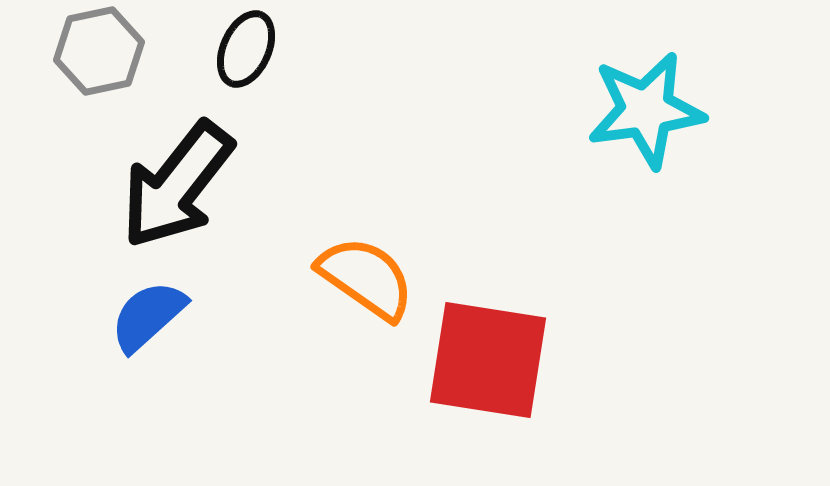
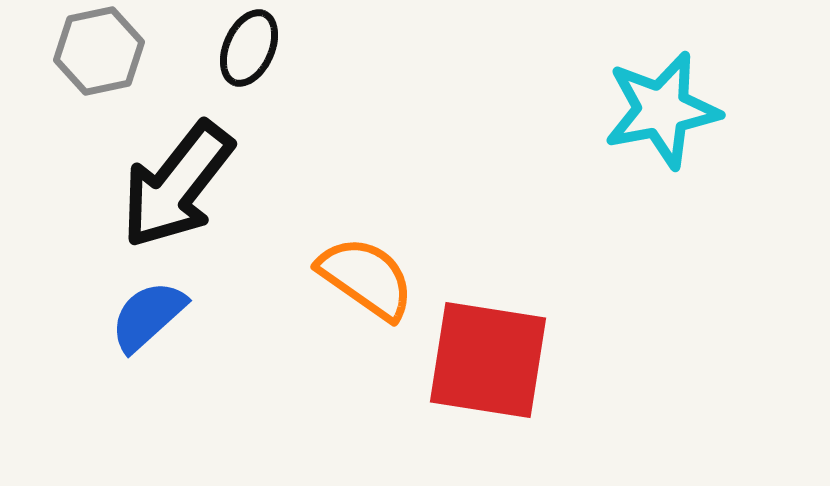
black ellipse: moved 3 px right, 1 px up
cyan star: moved 16 px right; rotated 3 degrees counterclockwise
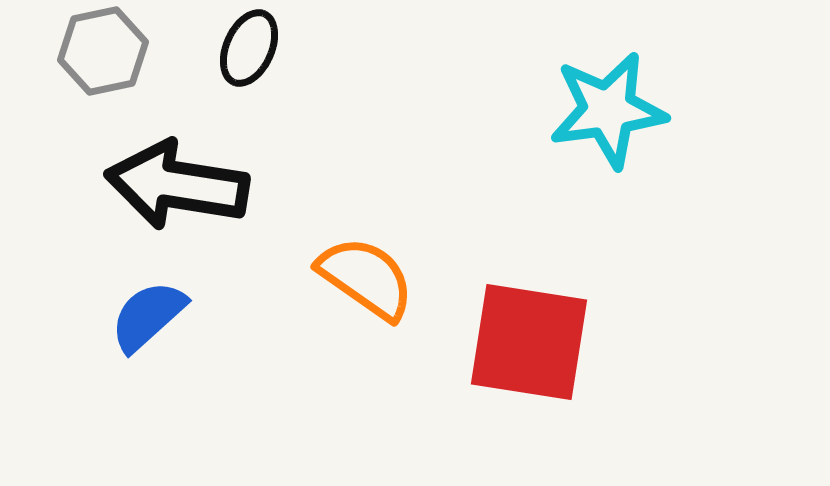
gray hexagon: moved 4 px right
cyan star: moved 54 px left; rotated 3 degrees clockwise
black arrow: rotated 61 degrees clockwise
red square: moved 41 px right, 18 px up
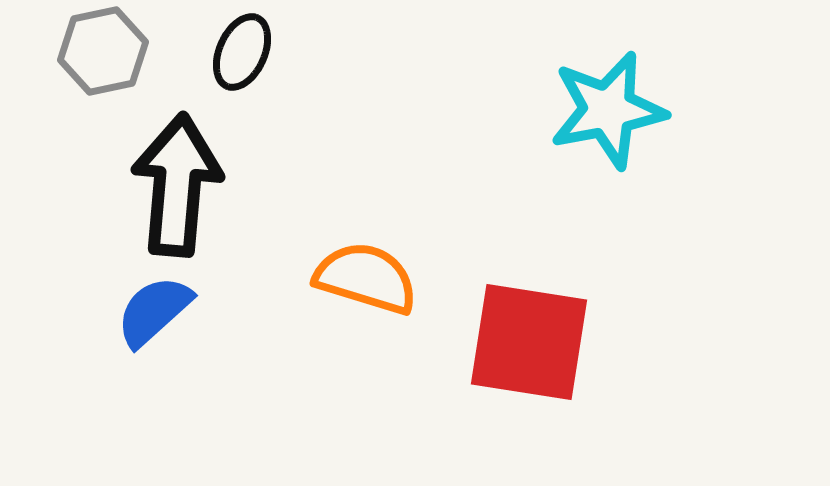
black ellipse: moved 7 px left, 4 px down
cyan star: rotated 3 degrees counterclockwise
black arrow: rotated 86 degrees clockwise
orange semicircle: rotated 18 degrees counterclockwise
blue semicircle: moved 6 px right, 5 px up
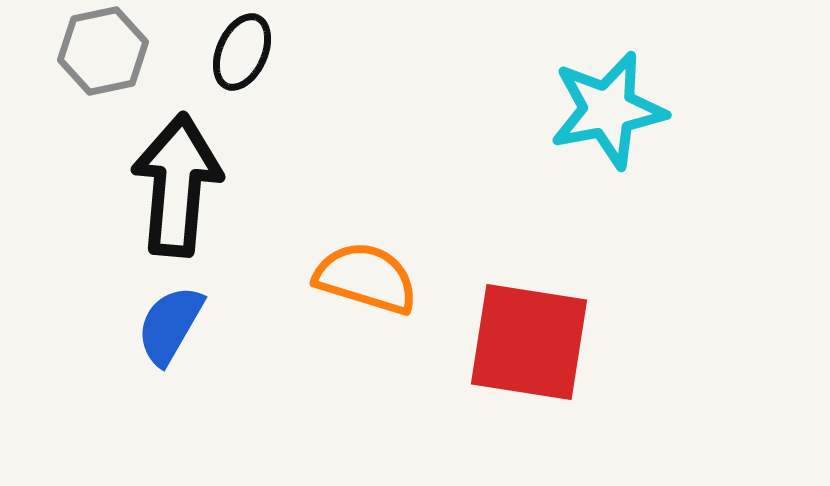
blue semicircle: moved 16 px right, 14 px down; rotated 18 degrees counterclockwise
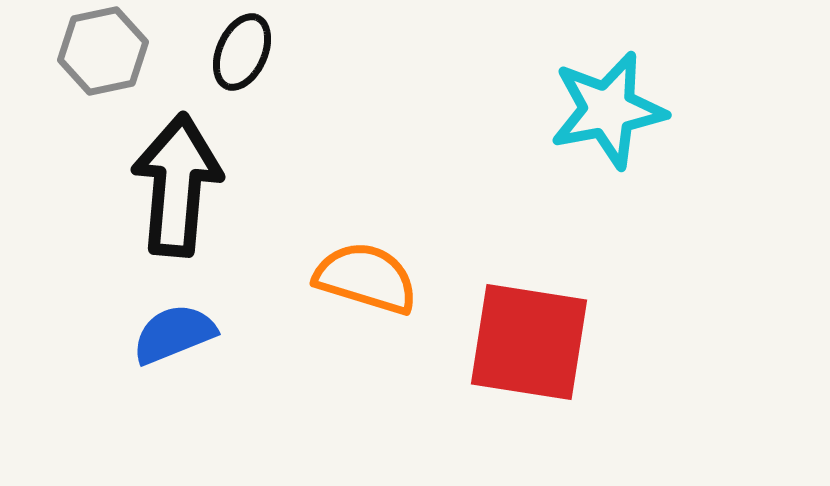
blue semicircle: moved 4 px right, 9 px down; rotated 38 degrees clockwise
